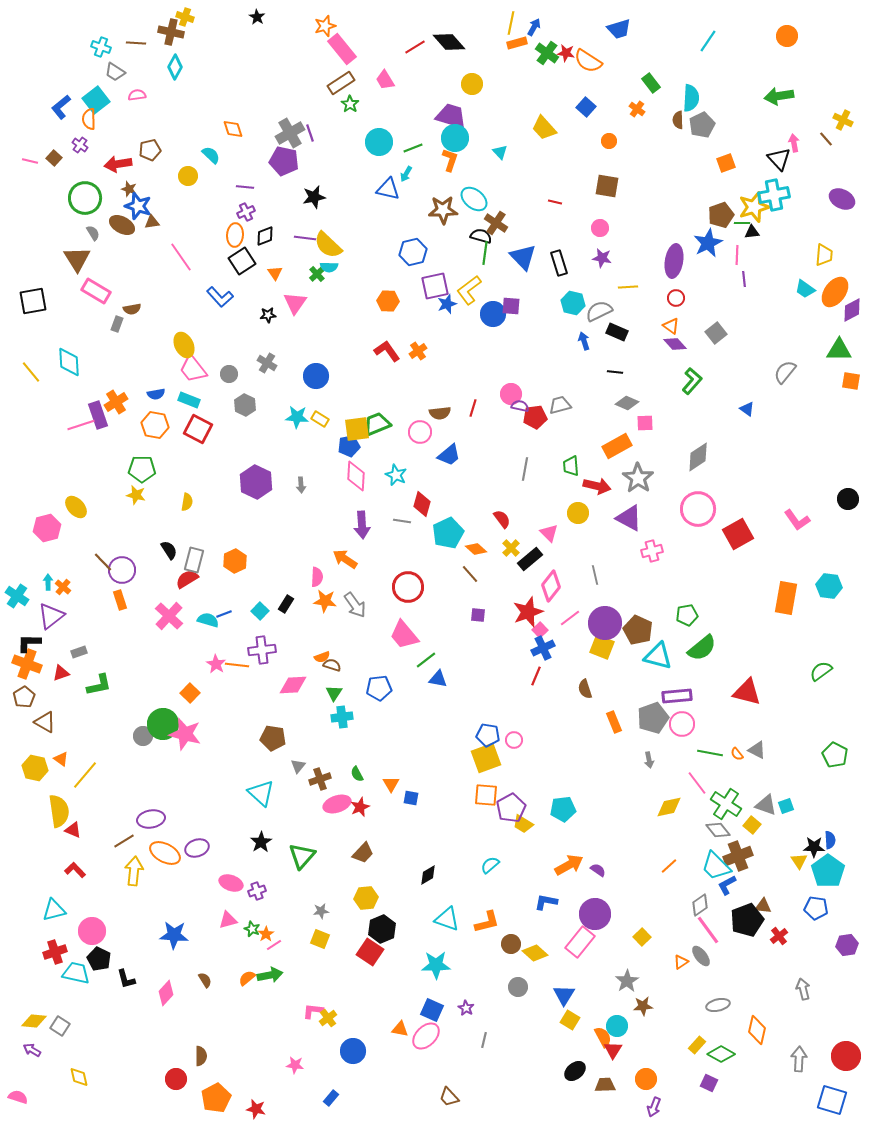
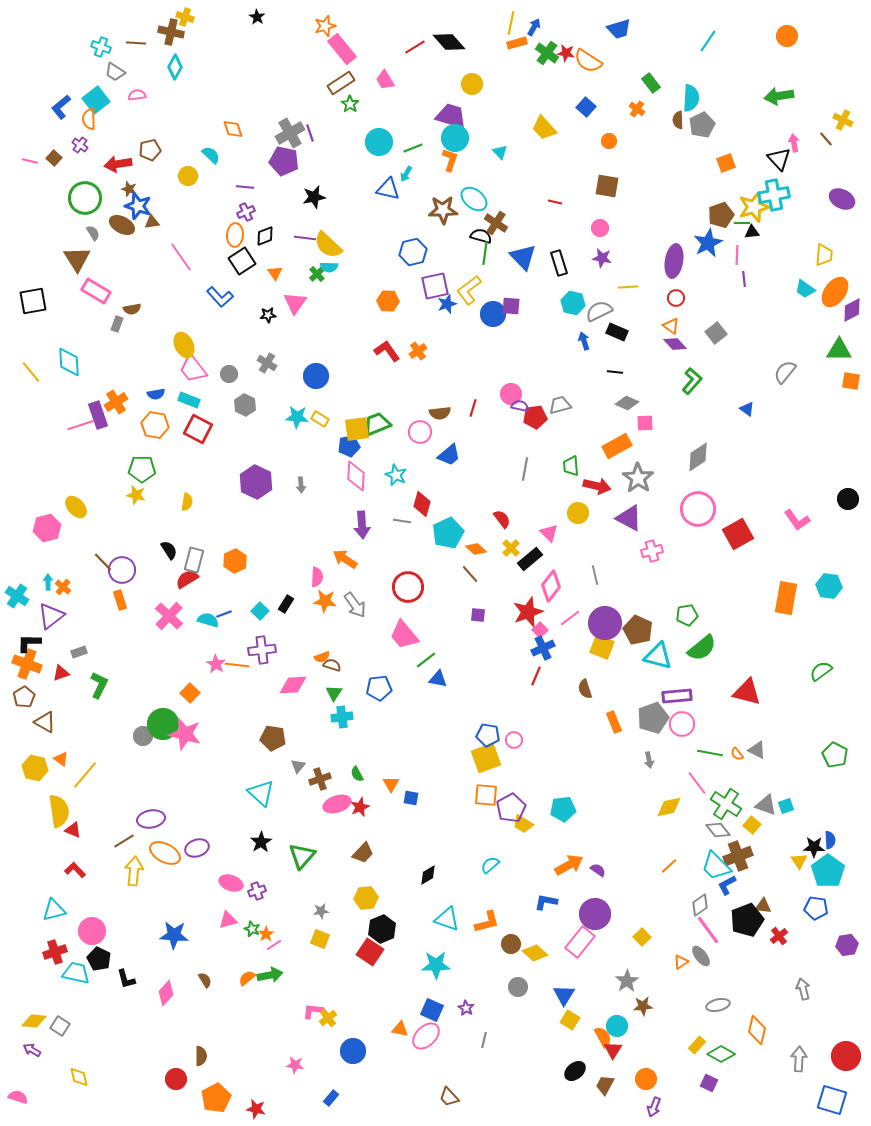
green L-shape at (99, 685): rotated 52 degrees counterclockwise
brown trapezoid at (605, 1085): rotated 60 degrees counterclockwise
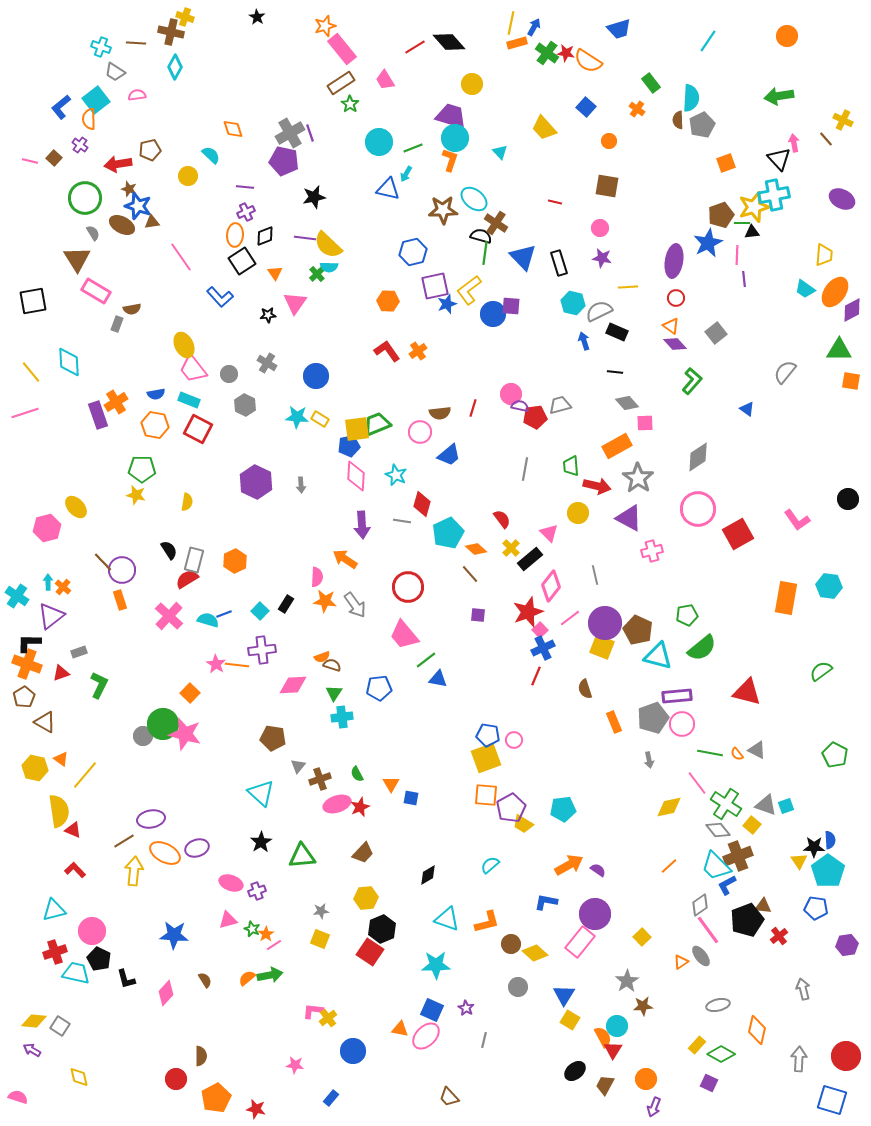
gray diamond at (627, 403): rotated 25 degrees clockwise
pink line at (81, 425): moved 56 px left, 12 px up
green triangle at (302, 856): rotated 44 degrees clockwise
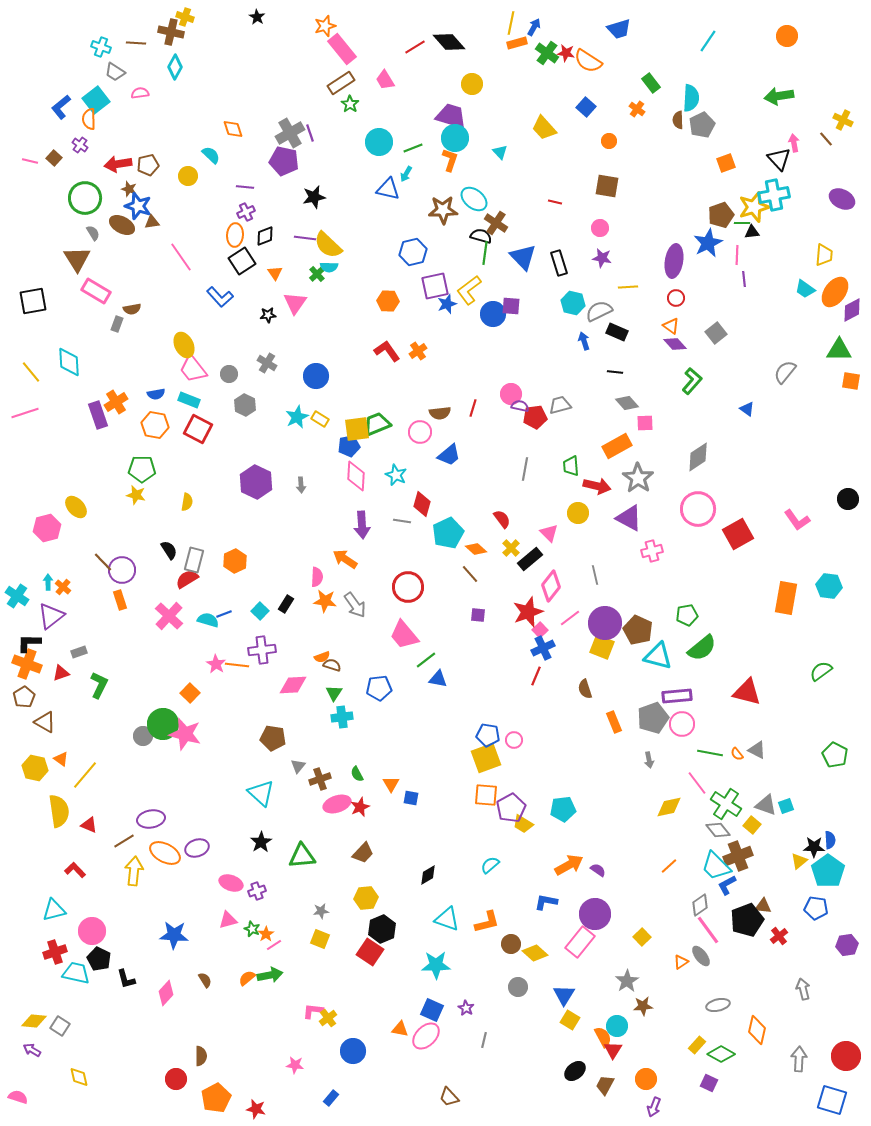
pink semicircle at (137, 95): moved 3 px right, 2 px up
brown pentagon at (150, 150): moved 2 px left, 15 px down
cyan star at (297, 417): rotated 30 degrees counterclockwise
red triangle at (73, 830): moved 16 px right, 5 px up
yellow triangle at (799, 861): rotated 24 degrees clockwise
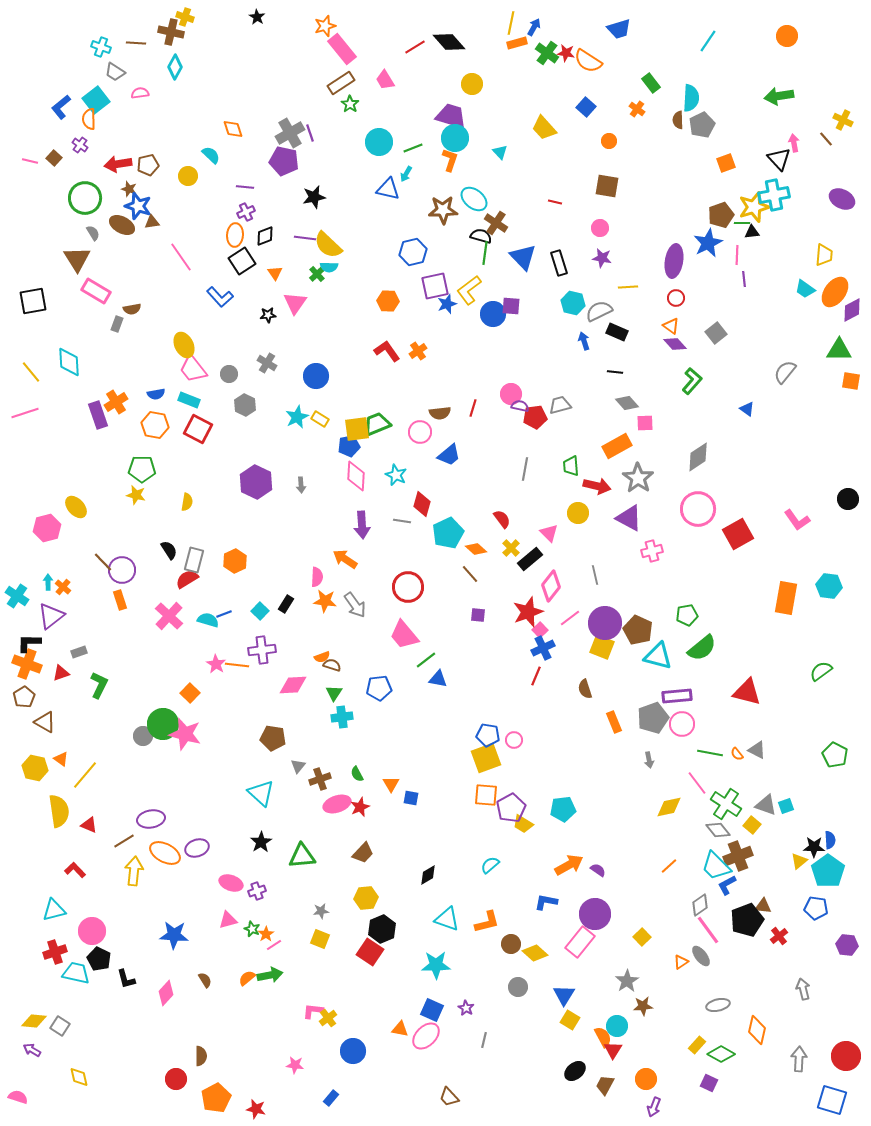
purple hexagon at (847, 945): rotated 15 degrees clockwise
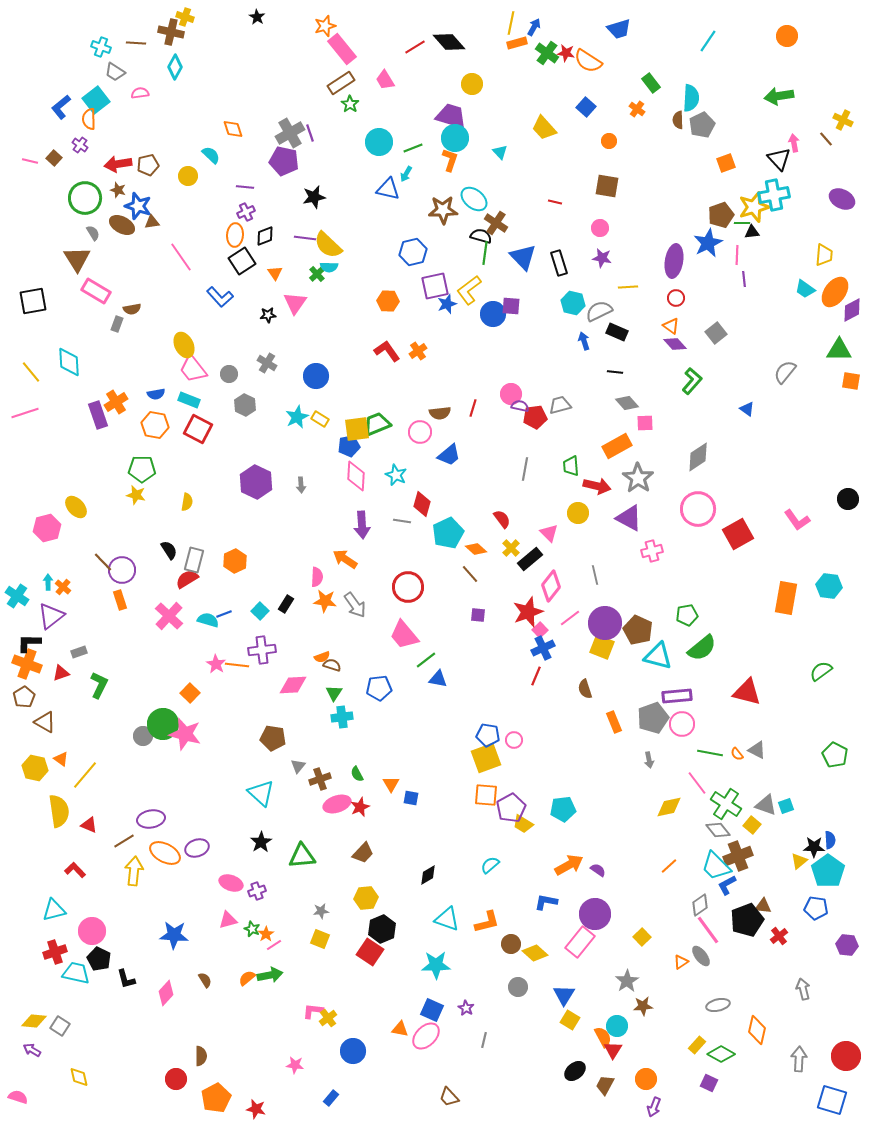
brown star at (129, 189): moved 11 px left, 1 px down
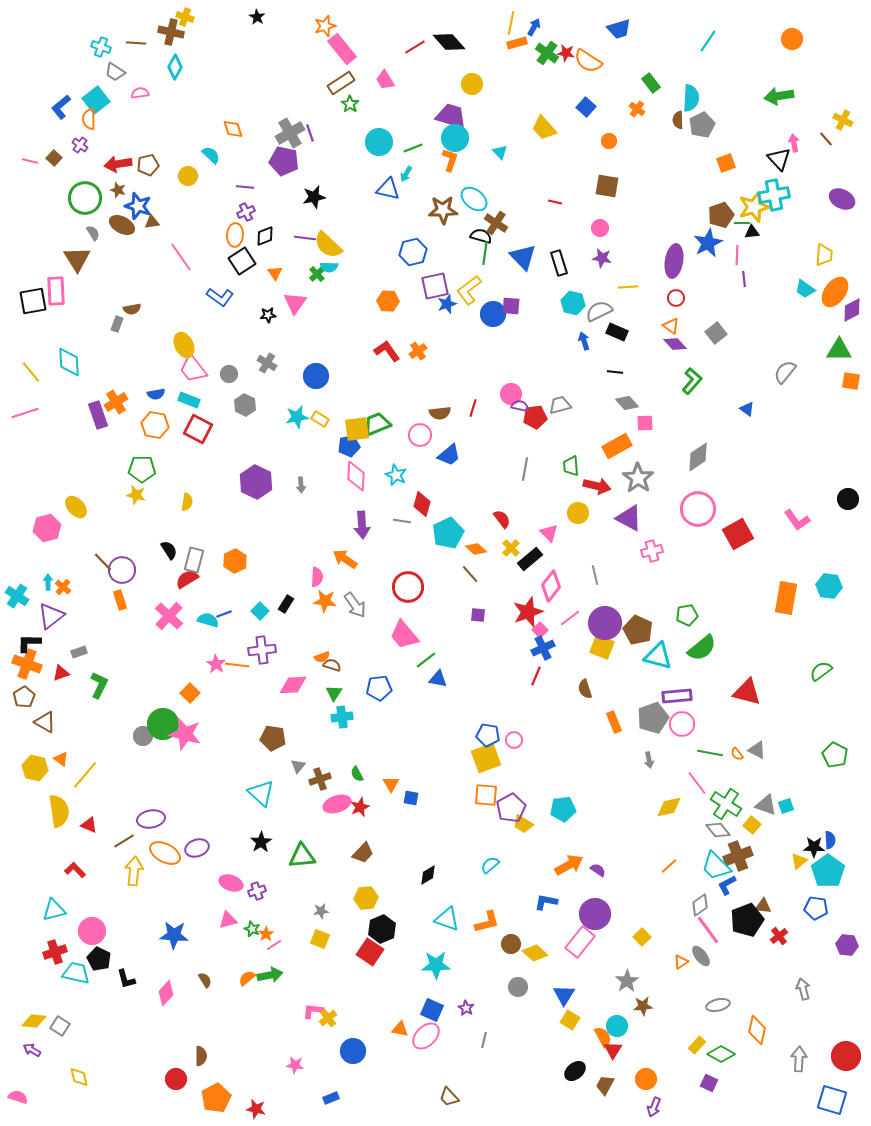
orange circle at (787, 36): moved 5 px right, 3 px down
pink rectangle at (96, 291): moved 40 px left; rotated 56 degrees clockwise
blue L-shape at (220, 297): rotated 12 degrees counterclockwise
cyan star at (297, 417): rotated 15 degrees clockwise
pink circle at (420, 432): moved 3 px down
blue rectangle at (331, 1098): rotated 28 degrees clockwise
